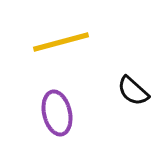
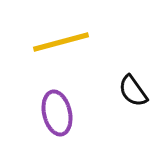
black semicircle: rotated 12 degrees clockwise
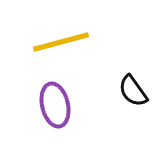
purple ellipse: moved 2 px left, 8 px up
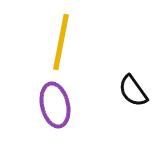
yellow line: rotated 64 degrees counterclockwise
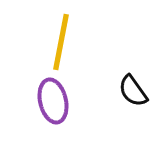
purple ellipse: moved 2 px left, 4 px up
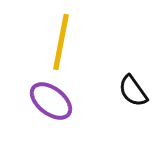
purple ellipse: moved 2 px left; rotated 39 degrees counterclockwise
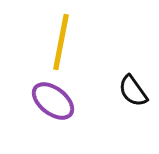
purple ellipse: moved 2 px right
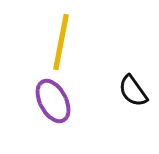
purple ellipse: rotated 24 degrees clockwise
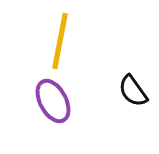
yellow line: moved 1 px left, 1 px up
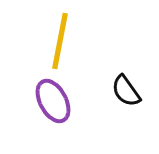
black semicircle: moved 7 px left
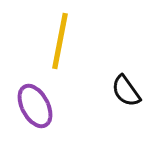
purple ellipse: moved 18 px left, 5 px down
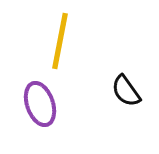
purple ellipse: moved 5 px right, 2 px up; rotated 9 degrees clockwise
